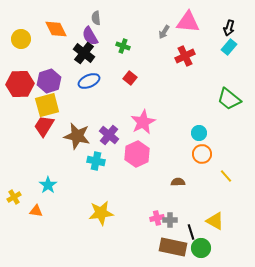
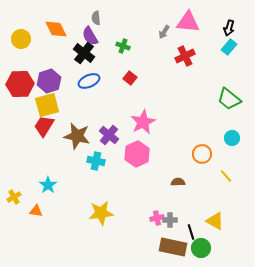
cyan circle: moved 33 px right, 5 px down
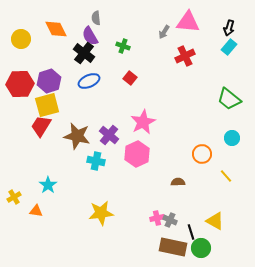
red trapezoid: moved 3 px left
gray cross: rotated 24 degrees clockwise
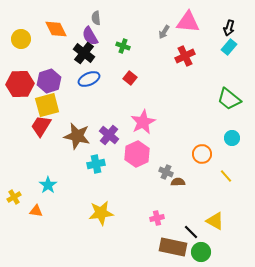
blue ellipse: moved 2 px up
cyan cross: moved 3 px down; rotated 24 degrees counterclockwise
gray cross: moved 4 px left, 48 px up
black line: rotated 28 degrees counterclockwise
green circle: moved 4 px down
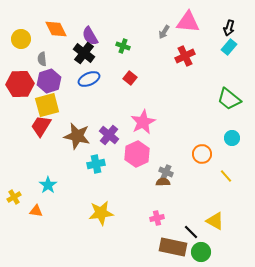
gray semicircle: moved 54 px left, 41 px down
brown semicircle: moved 15 px left
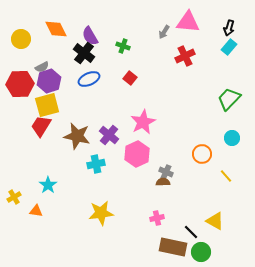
gray semicircle: moved 8 px down; rotated 112 degrees counterclockwise
green trapezoid: rotated 95 degrees clockwise
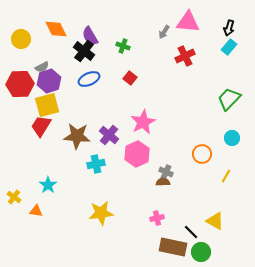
black cross: moved 2 px up
brown star: rotated 8 degrees counterclockwise
yellow line: rotated 72 degrees clockwise
yellow cross: rotated 24 degrees counterclockwise
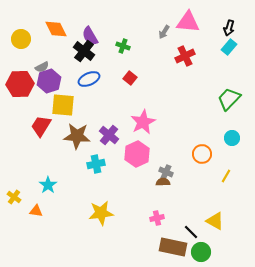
yellow square: moved 16 px right; rotated 20 degrees clockwise
